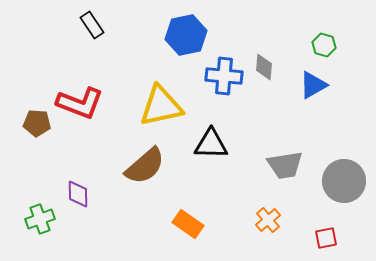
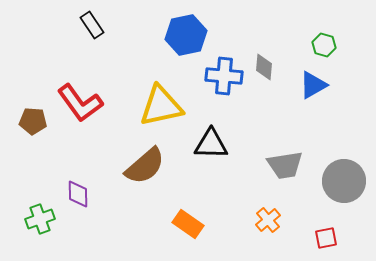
red L-shape: rotated 33 degrees clockwise
brown pentagon: moved 4 px left, 2 px up
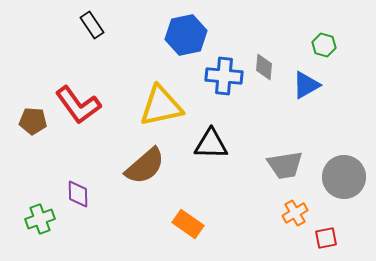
blue triangle: moved 7 px left
red L-shape: moved 2 px left, 2 px down
gray circle: moved 4 px up
orange cross: moved 27 px right, 7 px up; rotated 10 degrees clockwise
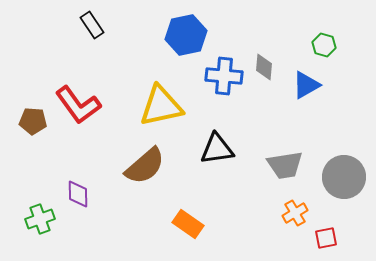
black triangle: moved 6 px right, 5 px down; rotated 9 degrees counterclockwise
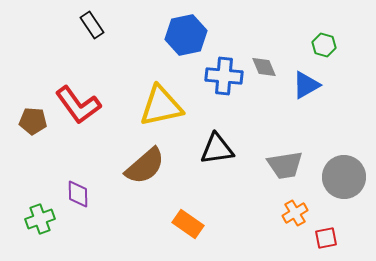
gray diamond: rotated 28 degrees counterclockwise
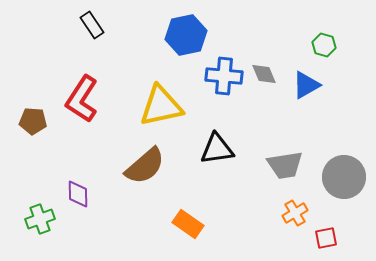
gray diamond: moved 7 px down
red L-shape: moved 4 px right, 6 px up; rotated 69 degrees clockwise
